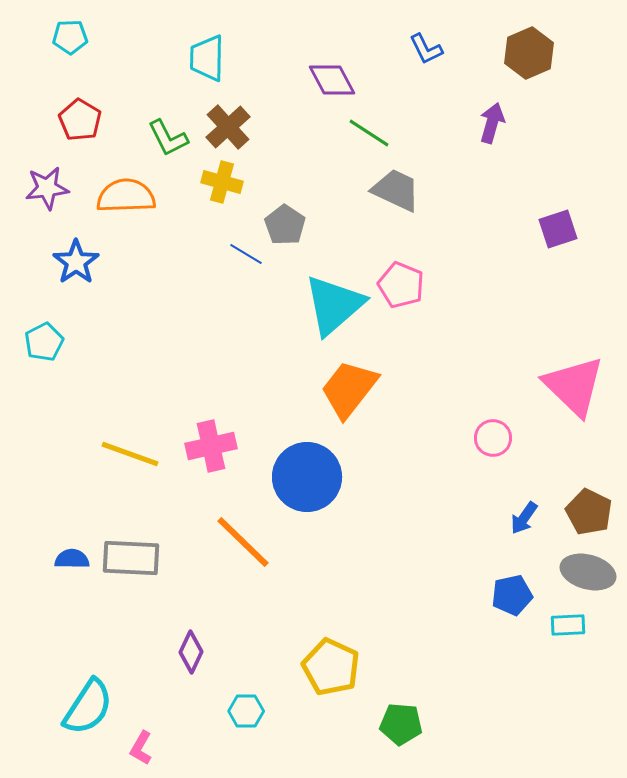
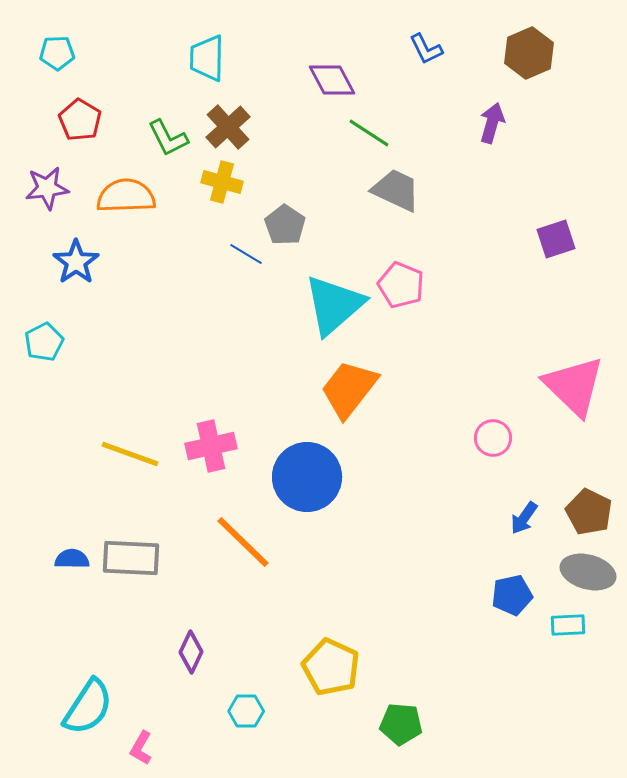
cyan pentagon at (70, 37): moved 13 px left, 16 px down
purple square at (558, 229): moved 2 px left, 10 px down
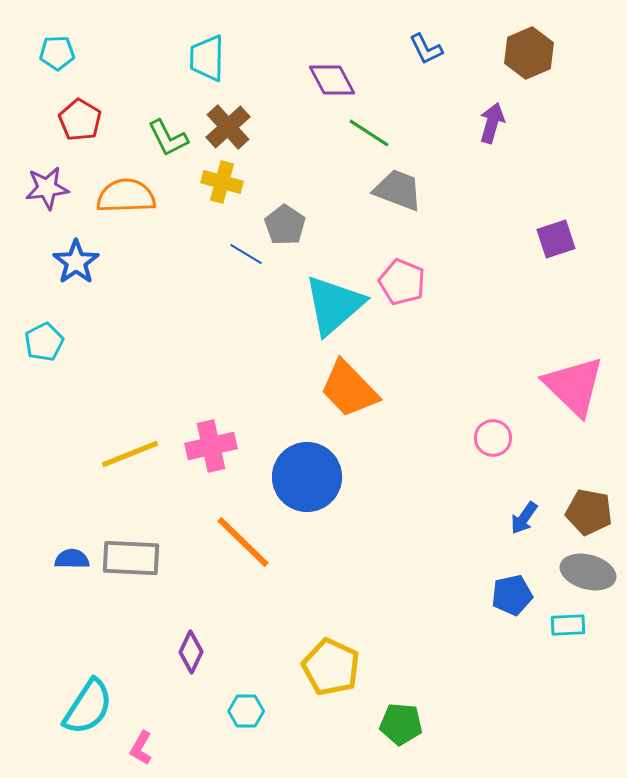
gray trapezoid at (396, 190): moved 2 px right; rotated 4 degrees counterclockwise
pink pentagon at (401, 285): moved 1 px right, 3 px up
orange trapezoid at (349, 389): rotated 82 degrees counterclockwise
yellow line at (130, 454): rotated 42 degrees counterclockwise
brown pentagon at (589, 512): rotated 15 degrees counterclockwise
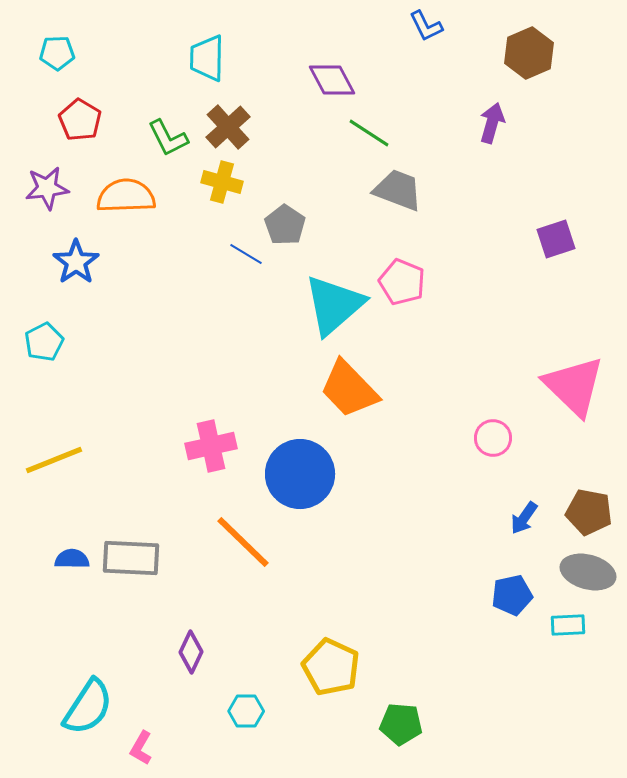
blue L-shape at (426, 49): moved 23 px up
yellow line at (130, 454): moved 76 px left, 6 px down
blue circle at (307, 477): moved 7 px left, 3 px up
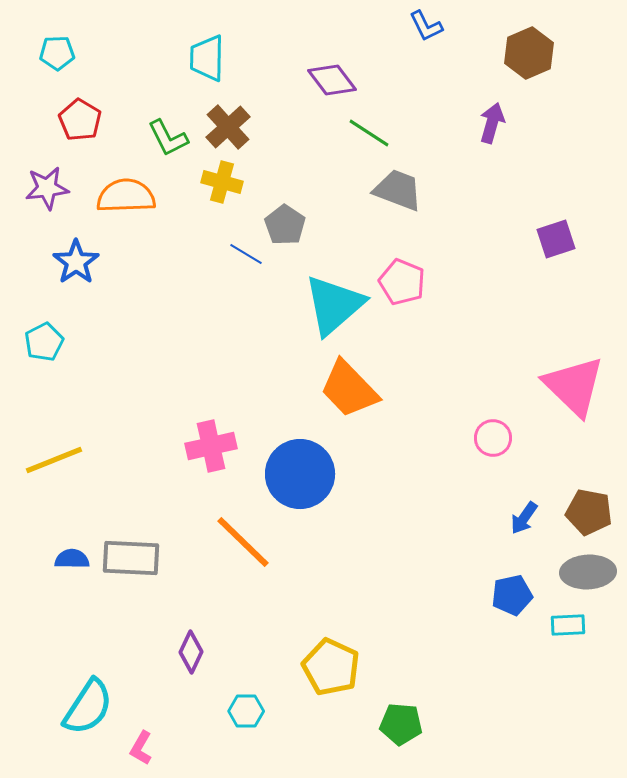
purple diamond at (332, 80): rotated 9 degrees counterclockwise
gray ellipse at (588, 572): rotated 18 degrees counterclockwise
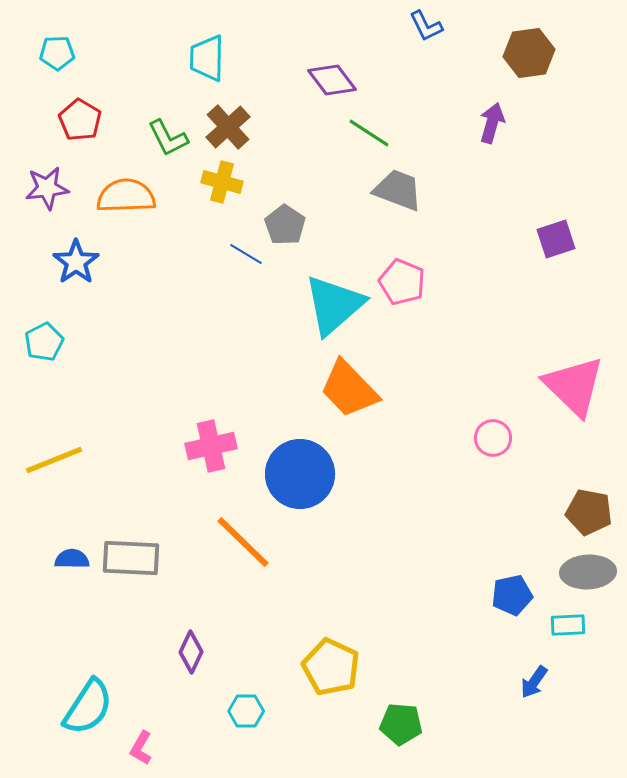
brown hexagon at (529, 53): rotated 15 degrees clockwise
blue arrow at (524, 518): moved 10 px right, 164 px down
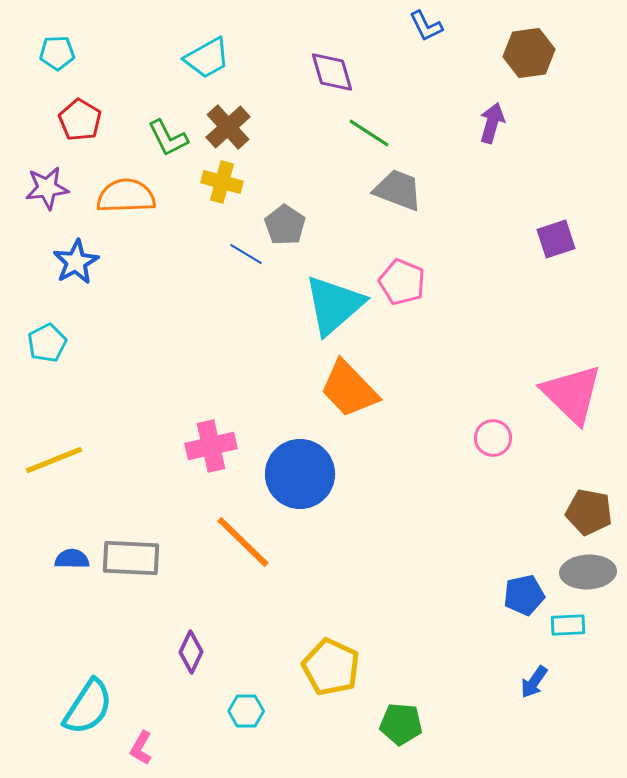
cyan trapezoid at (207, 58): rotated 120 degrees counterclockwise
purple diamond at (332, 80): moved 8 px up; rotated 21 degrees clockwise
blue star at (76, 262): rotated 6 degrees clockwise
cyan pentagon at (44, 342): moved 3 px right, 1 px down
pink triangle at (574, 386): moved 2 px left, 8 px down
blue pentagon at (512, 595): moved 12 px right
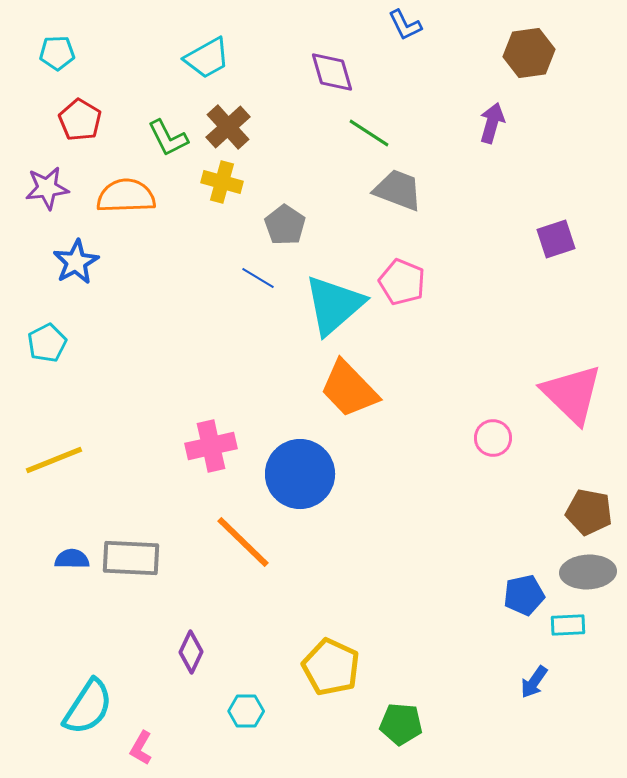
blue L-shape at (426, 26): moved 21 px left, 1 px up
blue line at (246, 254): moved 12 px right, 24 px down
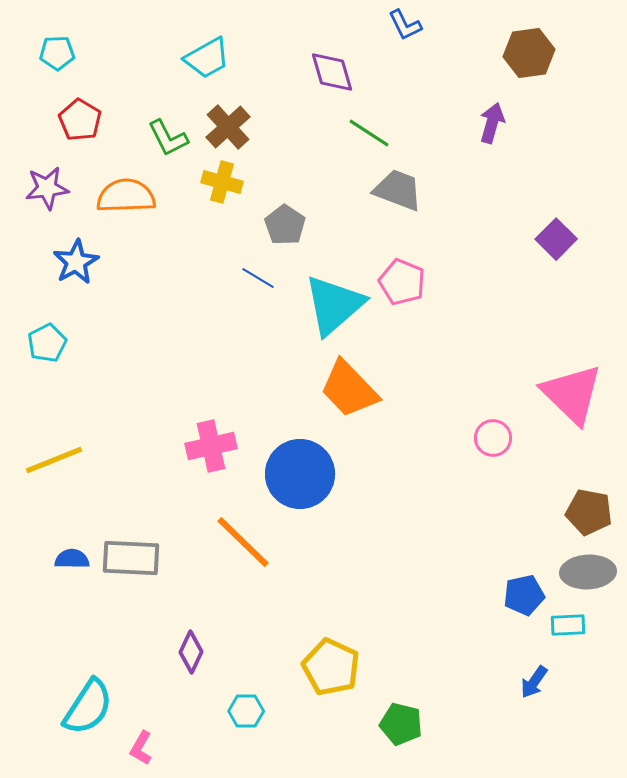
purple square at (556, 239): rotated 27 degrees counterclockwise
green pentagon at (401, 724): rotated 9 degrees clockwise
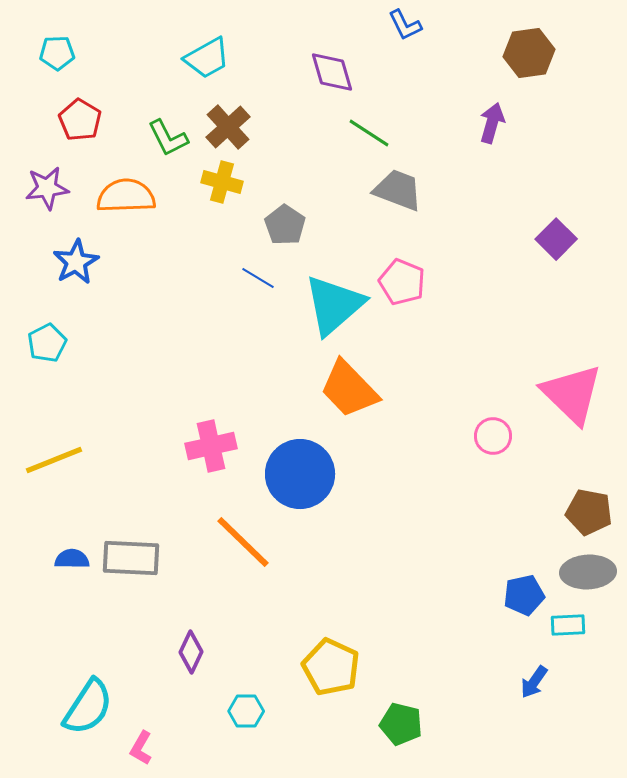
pink circle at (493, 438): moved 2 px up
